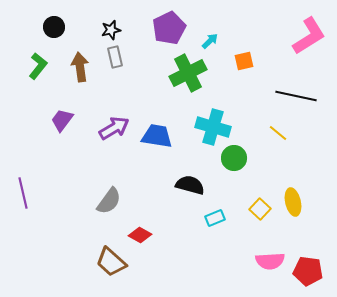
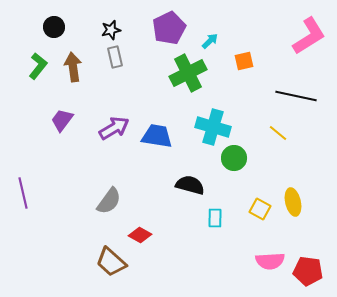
brown arrow: moved 7 px left
yellow square: rotated 15 degrees counterclockwise
cyan rectangle: rotated 66 degrees counterclockwise
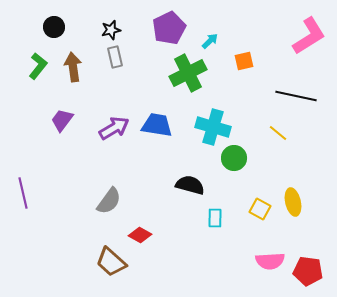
blue trapezoid: moved 11 px up
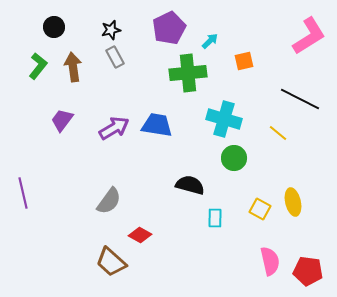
gray rectangle: rotated 15 degrees counterclockwise
green cross: rotated 21 degrees clockwise
black line: moved 4 px right, 3 px down; rotated 15 degrees clockwise
cyan cross: moved 11 px right, 8 px up
pink semicircle: rotated 100 degrees counterclockwise
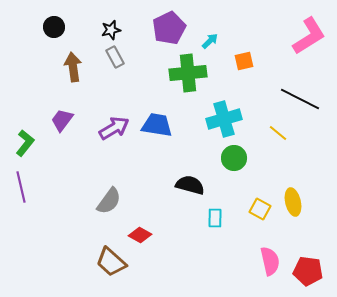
green L-shape: moved 13 px left, 77 px down
cyan cross: rotated 32 degrees counterclockwise
purple line: moved 2 px left, 6 px up
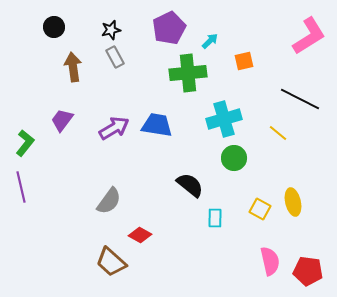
black semicircle: rotated 24 degrees clockwise
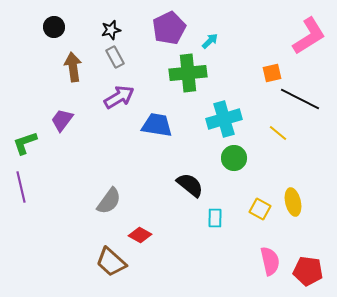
orange square: moved 28 px right, 12 px down
purple arrow: moved 5 px right, 31 px up
green L-shape: rotated 148 degrees counterclockwise
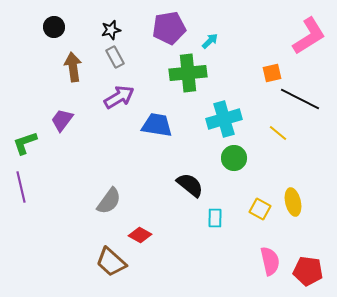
purple pentagon: rotated 16 degrees clockwise
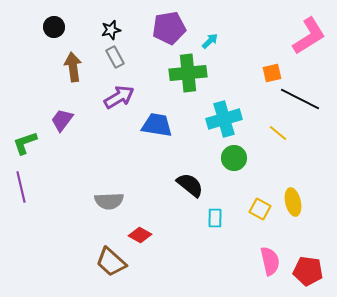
gray semicircle: rotated 52 degrees clockwise
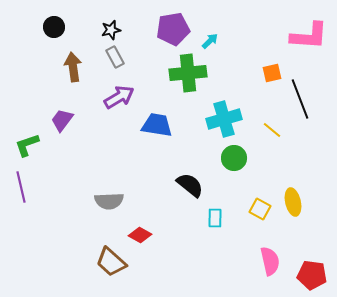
purple pentagon: moved 4 px right, 1 px down
pink L-shape: rotated 36 degrees clockwise
black line: rotated 42 degrees clockwise
yellow line: moved 6 px left, 3 px up
green L-shape: moved 2 px right, 2 px down
red pentagon: moved 4 px right, 4 px down
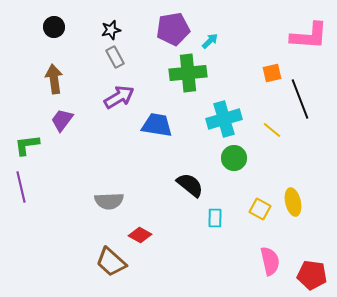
brown arrow: moved 19 px left, 12 px down
green L-shape: rotated 12 degrees clockwise
